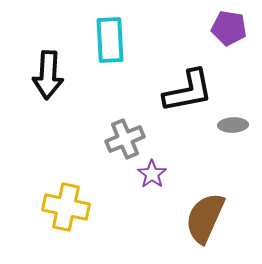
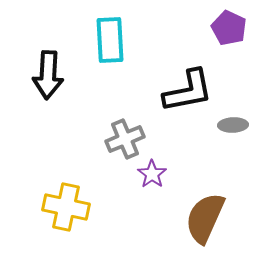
purple pentagon: rotated 16 degrees clockwise
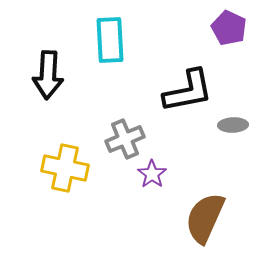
yellow cross: moved 1 px left, 39 px up
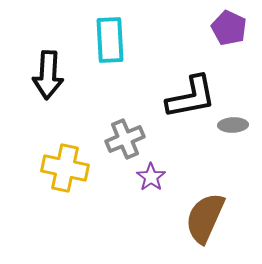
black L-shape: moved 3 px right, 6 px down
purple star: moved 1 px left, 3 px down
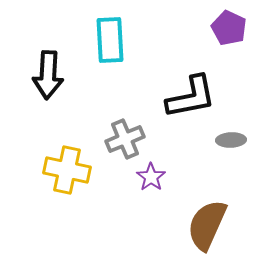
gray ellipse: moved 2 px left, 15 px down
yellow cross: moved 2 px right, 2 px down
brown semicircle: moved 2 px right, 7 px down
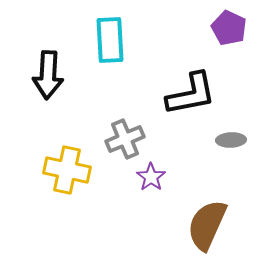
black L-shape: moved 3 px up
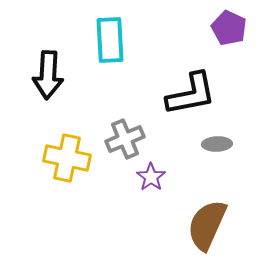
gray ellipse: moved 14 px left, 4 px down
yellow cross: moved 12 px up
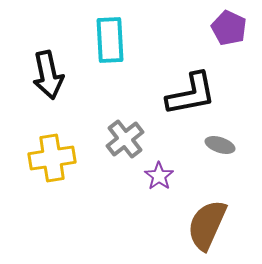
black arrow: rotated 15 degrees counterclockwise
gray cross: rotated 15 degrees counterclockwise
gray ellipse: moved 3 px right, 1 px down; rotated 20 degrees clockwise
yellow cross: moved 15 px left; rotated 21 degrees counterclockwise
purple star: moved 8 px right, 1 px up
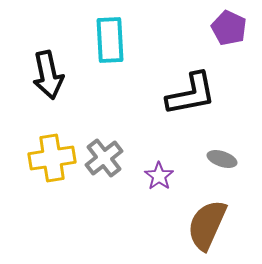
gray cross: moved 21 px left, 19 px down
gray ellipse: moved 2 px right, 14 px down
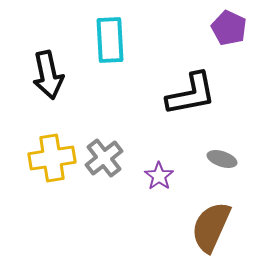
brown semicircle: moved 4 px right, 2 px down
